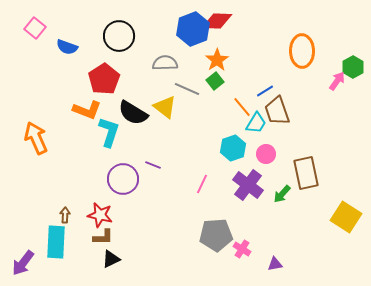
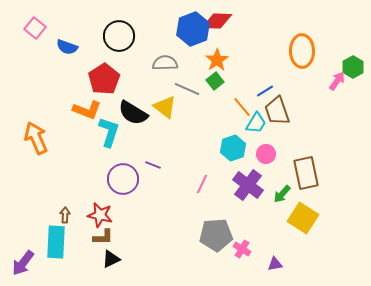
yellow square: moved 43 px left, 1 px down
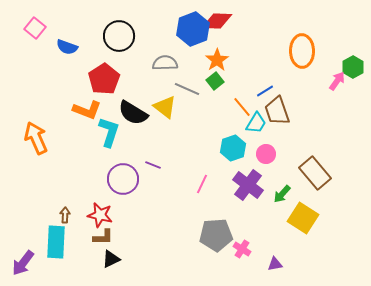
brown rectangle: moved 9 px right; rotated 28 degrees counterclockwise
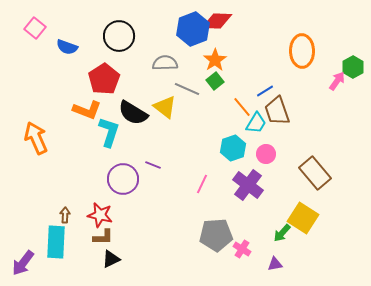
orange star: moved 2 px left
green arrow: moved 39 px down
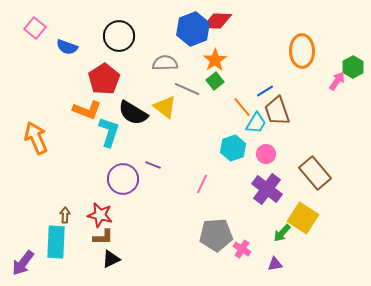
purple cross: moved 19 px right, 4 px down
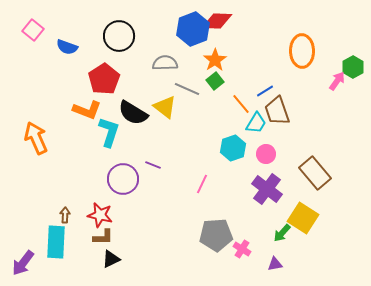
pink square: moved 2 px left, 2 px down
orange line: moved 1 px left, 3 px up
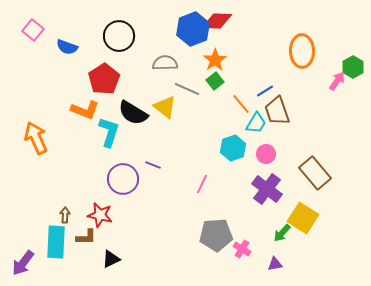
orange L-shape: moved 2 px left
brown L-shape: moved 17 px left
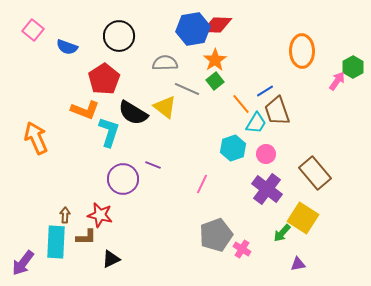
red diamond: moved 4 px down
blue hexagon: rotated 12 degrees clockwise
gray pentagon: rotated 16 degrees counterclockwise
purple triangle: moved 23 px right
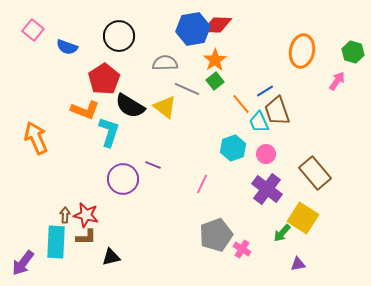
orange ellipse: rotated 12 degrees clockwise
green hexagon: moved 15 px up; rotated 15 degrees counterclockwise
black semicircle: moved 3 px left, 7 px up
cyan trapezoid: moved 3 px right, 1 px up; rotated 125 degrees clockwise
red star: moved 14 px left
black triangle: moved 2 px up; rotated 12 degrees clockwise
